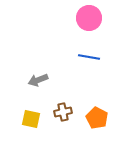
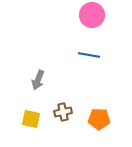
pink circle: moved 3 px right, 3 px up
blue line: moved 2 px up
gray arrow: rotated 48 degrees counterclockwise
orange pentagon: moved 2 px right, 1 px down; rotated 25 degrees counterclockwise
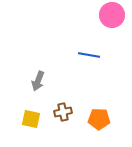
pink circle: moved 20 px right
gray arrow: moved 1 px down
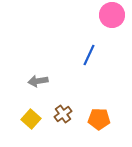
blue line: rotated 75 degrees counterclockwise
gray arrow: rotated 60 degrees clockwise
brown cross: moved 2 px down; rotated 24 degrees counterclockwise
yellow square: rotated 30 degrees clockwise
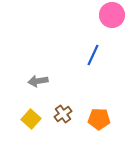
blue line: moved 4 px right
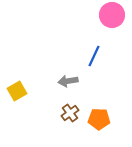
blue line: moved 1 px right, 1 px down
gray arrow: moved 30 px right
brown cross: moved 7 px right, 1 px up
yellow square: moved 14 px left, 28 px up; rotated 18 degrees clockwise
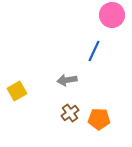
blue line: moved 5 px up
gray arrow: moved 1 px left, 1 px up
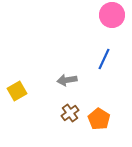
blue line: moved 10 px right, 8 px down
orange pentagon: rotated 30 degrees clockwise
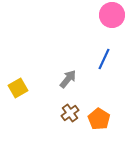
gray arrow: moved 1 px right, 1 px up; rotated 138 degrees clockwise
yellow square: moved 1 px right, 3 px up
